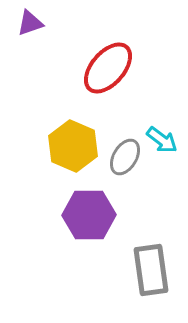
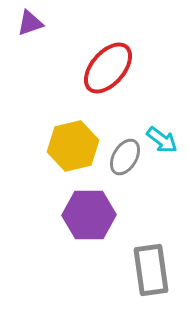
yellow hexagon: rotated 24 degrees clockwise
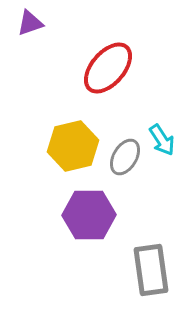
cyan arrow: rotated 20 degrees clockwise
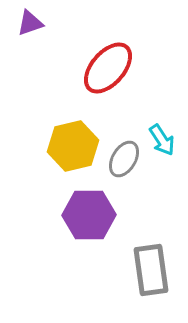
gray ellipse: moved 1 px left, 2 px down
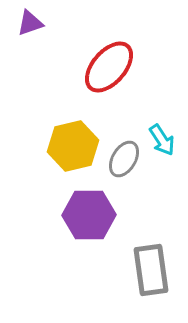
red ellipse: moved 1 px right, 1 px up
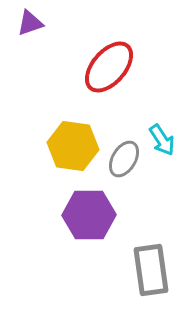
yellow hexagon: rotated 21 degrees clockwise
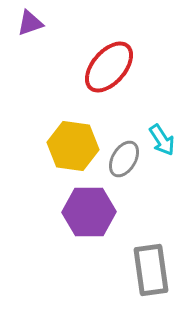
purple hexagon: moved 3 px up
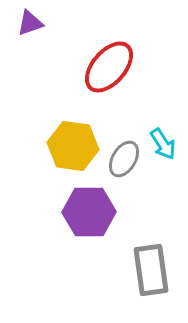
cyan arrow: moved 1 px right, 4 px down
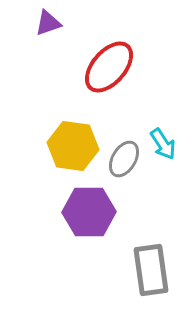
purple triangle: moved 18 px right
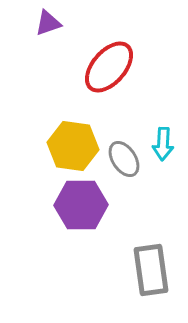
cyan arrow: rotated 36 degrees clockwise
gray ellipse: rotated 63 degrees counterclockwise
purple hexagon: moved 8 px left, 7 px up
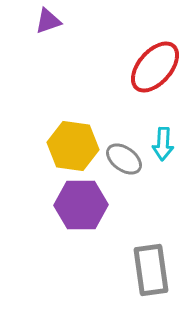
purple triangle: moved 2 px up
red ellipse: moved 46 px right
gray ellipse: rotated 21 degrees counterclockwise
